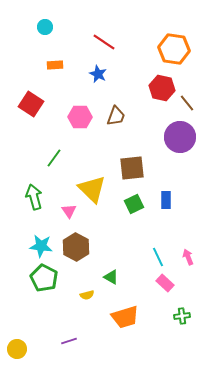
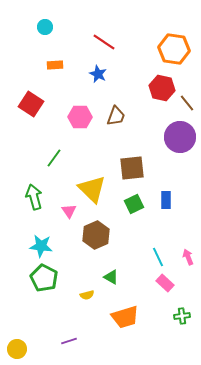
brown hexagon: moved 20 px right, 12 px up; rotated 8 degrees clockwise
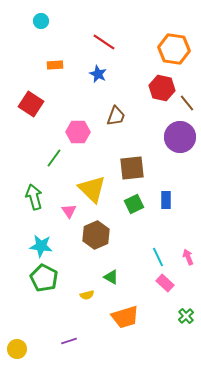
cyan circle: moved 4 px left, 6 px up
pink hexagon: moved 2 px left, 15 px down
green cross: moved 4 px right; rotated 35 degrees counterclockwise
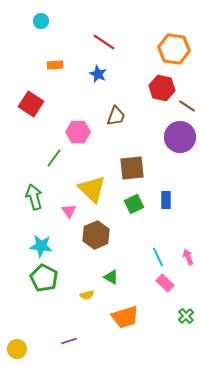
brown line: moved 3 px down; rotated 18 degrees counterclockwise
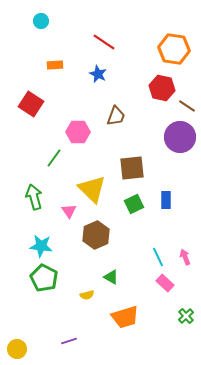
pink arrow: moved 3 px left
